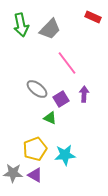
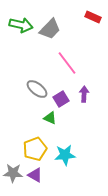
green arrow: rotated 65 degrees counterclockwise
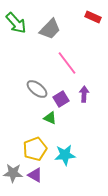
green arrow: moved 5 px left, 2 px up; rotated 35 degrees clockwise
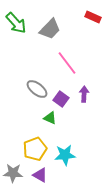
purple square: rotated 21 degrees counterclockwise
purple triangle: moved 5 px right
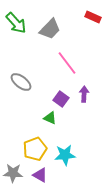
gray ellipse: moved 16 px left, 7 px up
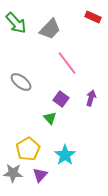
purple arrow: moved 7 px right, 4 px down; rotated 14 degrees clockwise
green triangle: rotated 24 degrees clockwise
yellow pentagon: moved 7 px left; rotated 10 degrees counterclockwise
cyan star: rotated 30 degrees counterclockwise
purple triangle: rotated 42 degrees clockwise
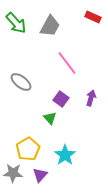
gray trapezoid: moved 3 px up; rotated 15 degrees counterclockwise
